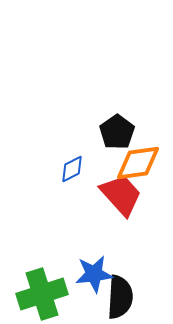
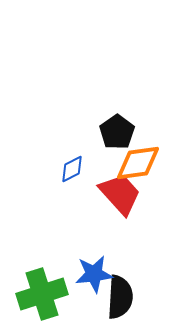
red trapezoid: moved 1 px left, 1 px up
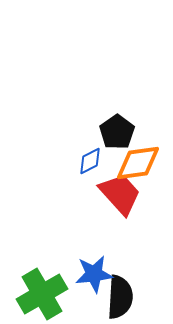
blue diamond: moved 18 px right, 8 px up
green cross: rotated 12 degrees counterclockwise
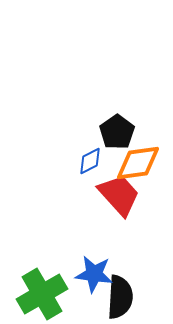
red trapezoid: moved 1 px left, 1 px down
blue star: rotated 15 degrees clockwise
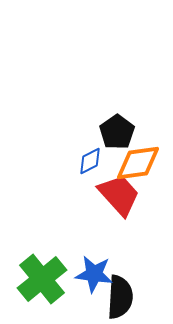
green cross: moved 15 px up; rotated 9 degrees counterclockwise
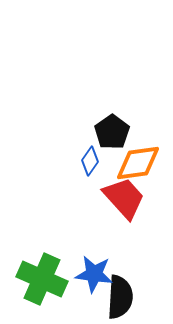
black pentagon: moved 5 px left
blue diamond: rotated 28 degrees counterclockwise
red trapezoid: moved 5 px right, 3 px down
green cross: rotated 27 degrees counterclockwise
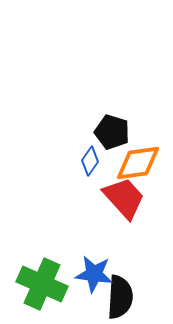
black pentagon: rotated 20 degrees counterclockwise
green cross: moved 5 px down
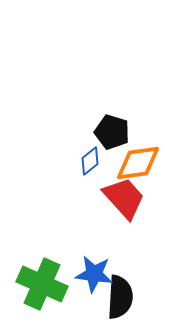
blue diamond: rotated 16 degrees clockwise
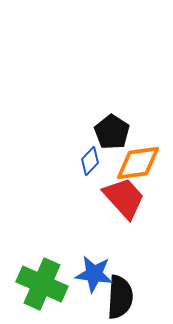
black pentagon: rotated 16 degrees clockwise
blue diamond: rotated 8 degrees counterclockwise
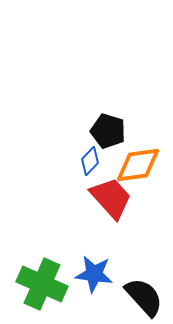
black pentagon: moved 4 px left, 1 px up; rotated 16 degrees counterclockwise
orange diamond: moved 2 px down
red trapezoid: moved 13 px left
black semicircle: moved 24 px right; rotated 45 degrees counterclockwise
